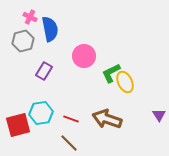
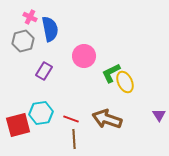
brown line: moved 5 px right, 4 px up; rotated 42 degrees clockwise
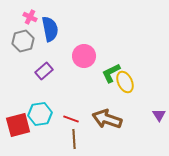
purple rectangle: rotated 18 degrees clockwise
cyan hexagon: moved 1 px left, 1 px down
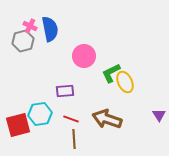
pink cross: moved 9 px down
purple rectangle: moved 21 px right, 20 px down; rotated 36 degrees clockwise
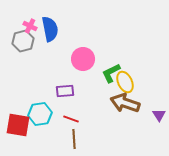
pink circle: moved 1 px left, 3 px down
brown arrow: moved 18 px right, 16 px up
red square: rotated 25 degrees clockwise
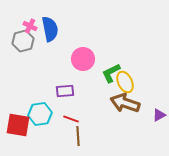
purple triangle: rotated 32 degrees clockwise
brown line: moved 4 px right, 3 px up
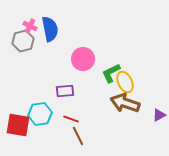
brown line: rotated 24 degrees counterclockwise
